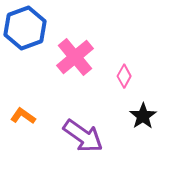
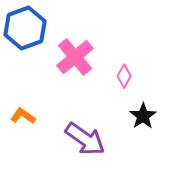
purple arrow: moved 2 px right, 3 px down
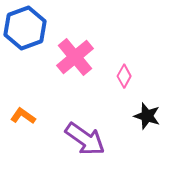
black star: moved 4 px right; rotated 20 degrees counterclockwise
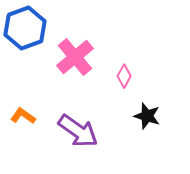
purple arrow: moved 7 px left, 8 px up
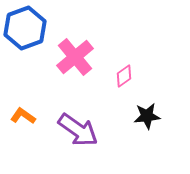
pink diamond: rotated 25 degrees clockwise
black star: rotated 24 degrees counterclockwise
purple arrow: moved 1 px up
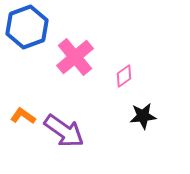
blue hexagon: moved 2 px right, 1 px up
black star: moved 4 px left
purple arrow: moved 14 px left, 1 px down
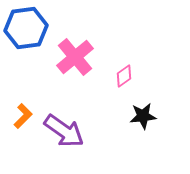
blue hexagon: moved 1 px left, 1 px down; rotated 12 degrees clockwise
orange L-shape: rotated 100 degrees clockwise
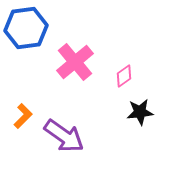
pink cross: moved 5 px down
black star: moved 3 px left, 4 px up
purple arrow: moved 5 px down
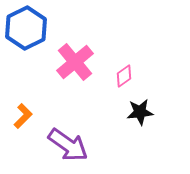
blue hexagon: rotated 18 degrees counterclockwise
purple arrow: moved 4 px right, 9 px down
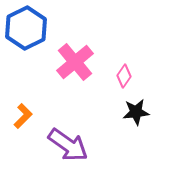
pink diamond: rotated 20 degrees counterclockwise
black star: moved 4 px left
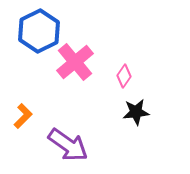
blue hexagon: moved 13 px right, 3 px down
